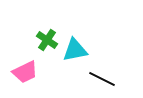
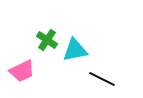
pink trapezoid: moved 3 px left, 1 px up
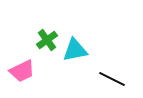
green cross: rotated 20 degrees clockwise
black line: moved 10 px right
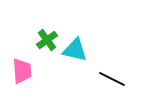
cyan triangle: rotated 24 degrees clockwise
pink trapezoid: rotated 68 degrees counterclockwise
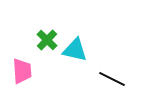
green cross: rotated 10 degrees counterclockwise
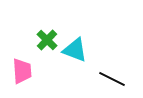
cyan triangle: rotated 8 degrees clockwise
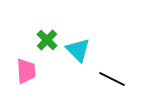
cyan triangle: moved 3 px right; rotated 24 degrees clockwise
pink trapezoid: moved 4 px right
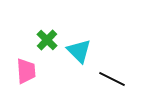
cyan triangle: moved 1 px right, 1 px down
